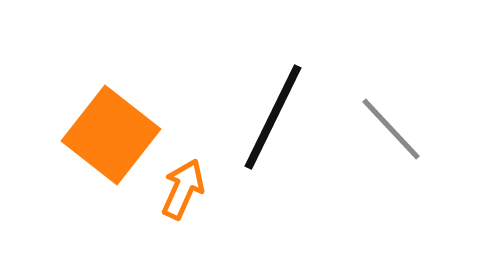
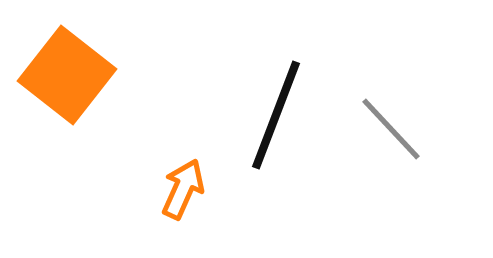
black line: moved 3 px right, 2 px up; rotated 5 degrees counterclockwise
orange square: moved 44 px left, 60 px up
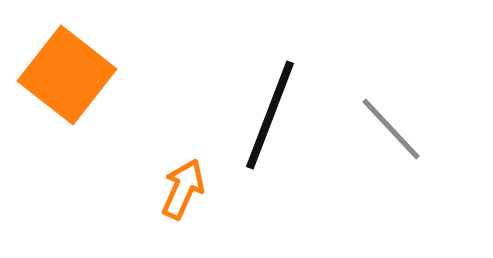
black line: moved 6 px left
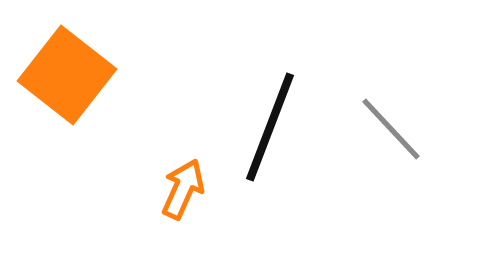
black line: moved 12 px down
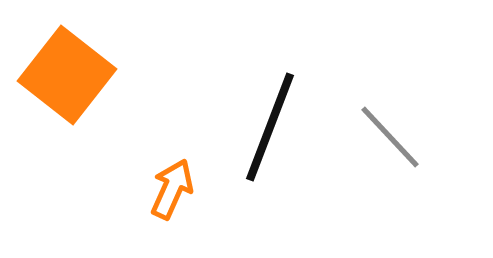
gray line: moved 1 px left, 8 px down
orange arrow: moved 11 px left
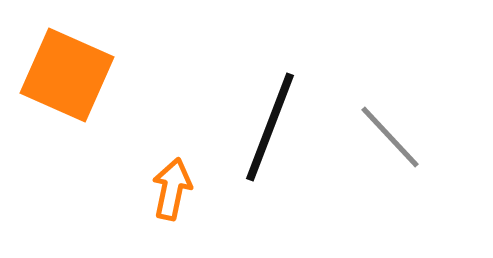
orange square: rotated 14 degrees counterclockwise
orange arrow: rotated 12 degrees counterclockwise
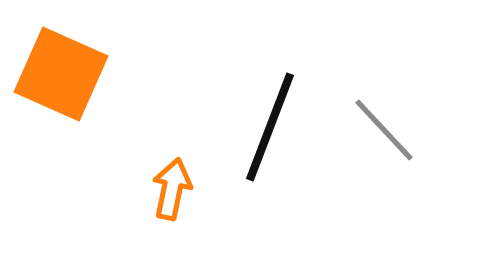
orange square: moved 6 px left, 1 px up
gray line: moved 6 px left, 7 px up
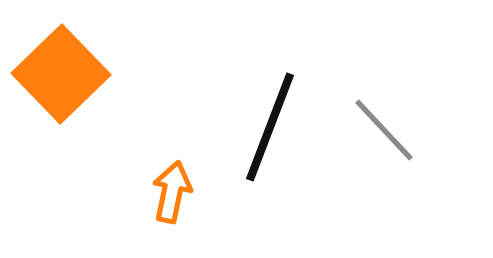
orange square: rotated 22 degrees clockwise
orange arrow: moved 3 px down
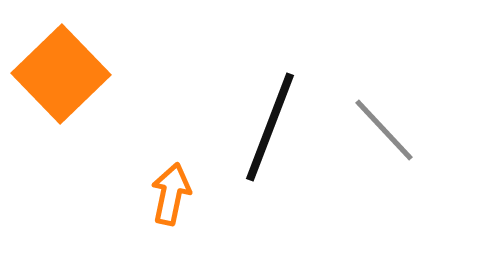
orange arrow: moved 1 px left, 2 px down
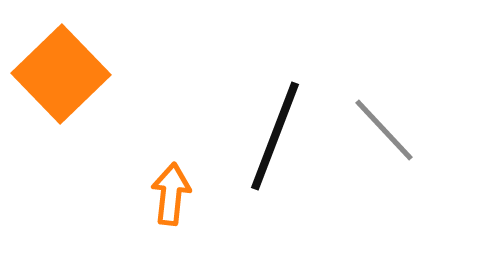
black line: moved 5 px right, 9 px down
orange arrow: rotated 6 degrees counterclockwise
